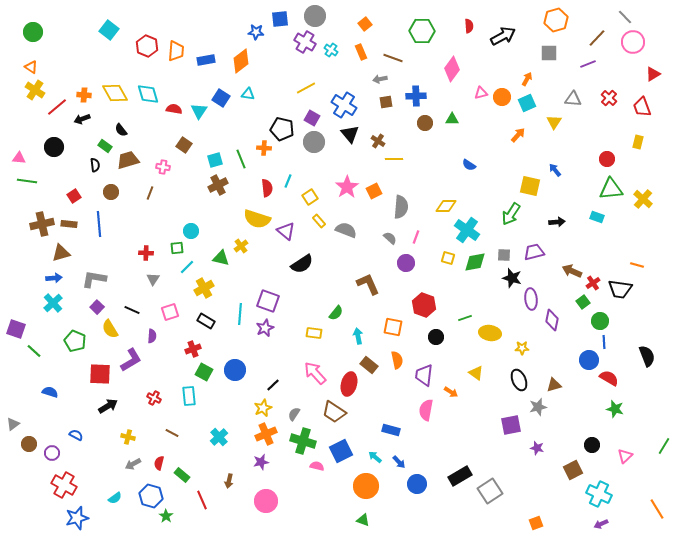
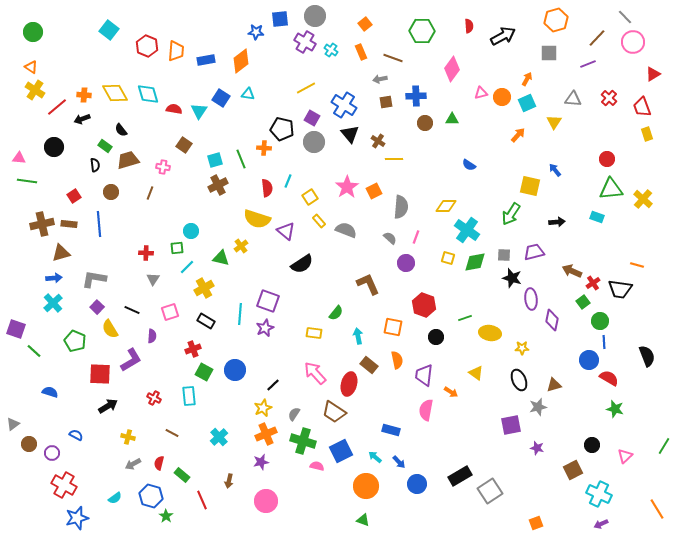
yellow rectangle at (638, 142): moved 9 px right, 8 px up; rotated 32 degrees counterclockwise
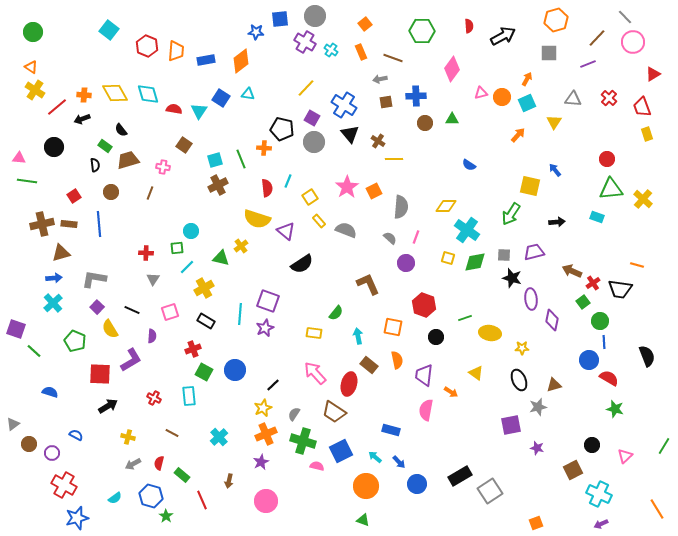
yellow line at (306, 88): rotated 18 degrees counterclockwise
purple star at (261, 462): rotated 14 degrees counterclockwise
